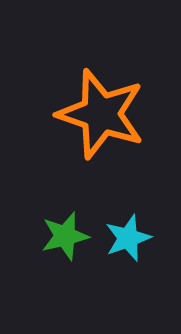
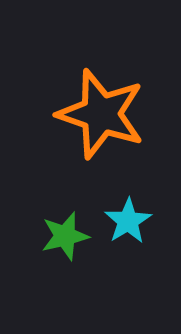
cyan star: moved 17 px up; rotated 12 degrees counterclockwise
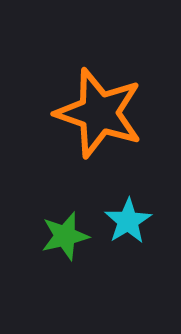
orange star: moved 2 px left, 1 px up
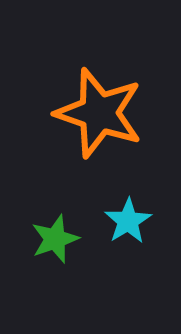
green star: moved 10 px left, 3 px down; rotated 6 degrees counterclockwise
